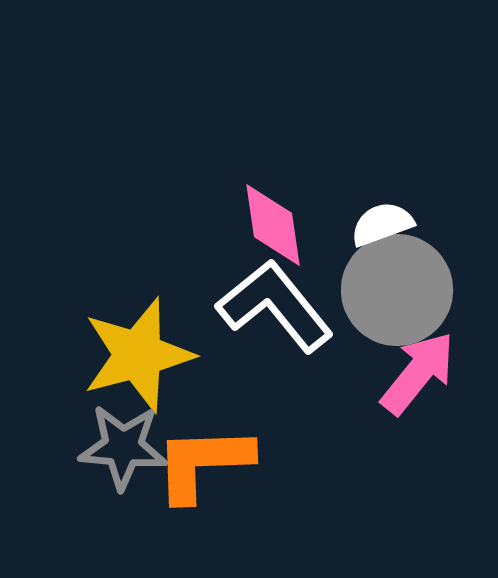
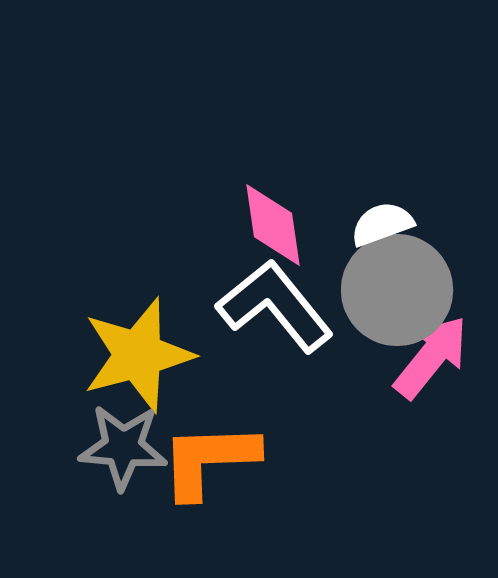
pink arrow: moved 13 px right, 16 px up
orange L-shape: moved 6 px right, 3 px up
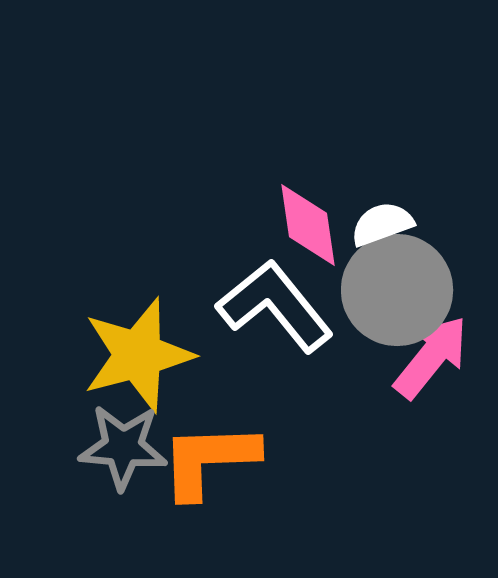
pink diamond: moved 35 px right
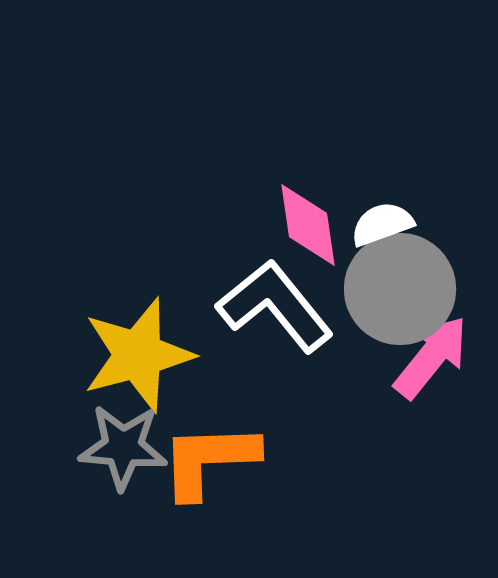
gray circle: moved 3 px right, 1 px up
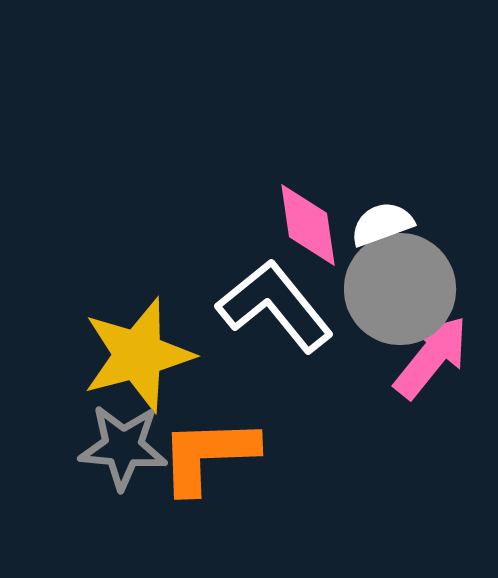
orange L-shape: moved 1 px left, 5 px up
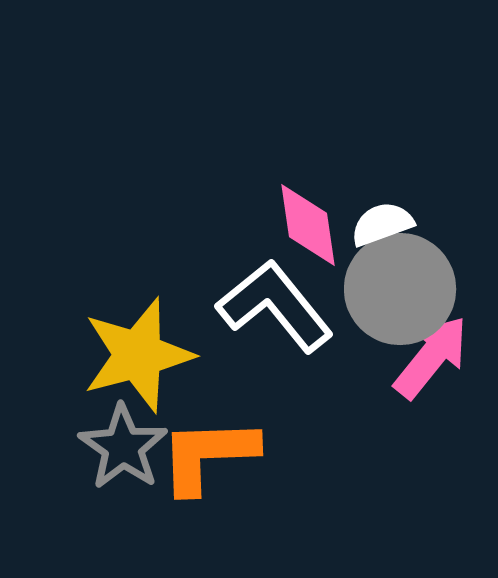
gray star: rotated 30 degrees clockwise
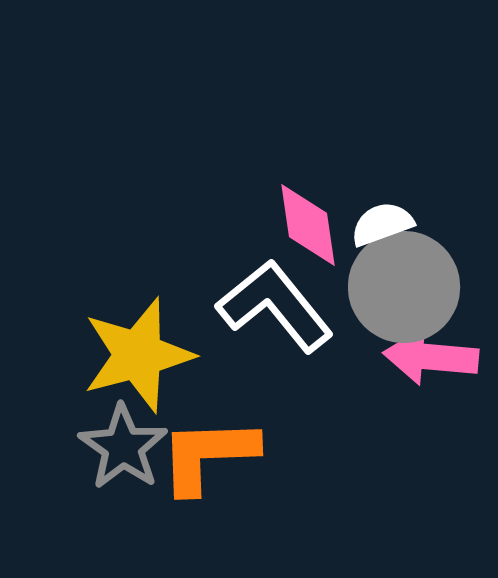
gray circle: moved 4 px right, 2 px up
pink arrow: rotated 124 degrees counterclockwise
